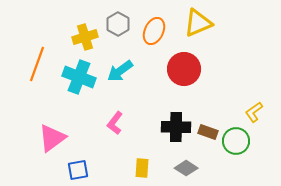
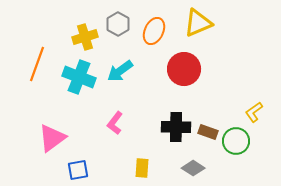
gray diamond: moved 7 px right
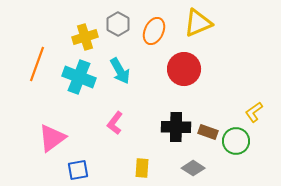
cyan arrow: rotated 84 degrees counterclockwise
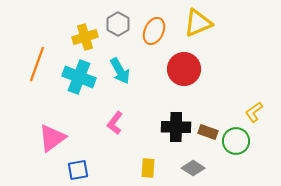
yellow rectangle: moved 6 px right
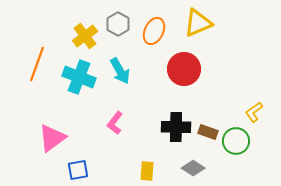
yellow cross: moved 1 px up; rotated 20 degrees counterclockwise
yellow rectangle: moved 1 px left, 3 px down
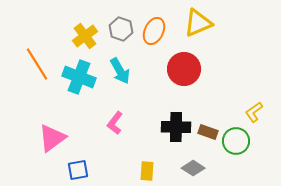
gray hexagon: moved 3 px right, 5 px down; rotated 10 degrees counterclockwise
orange line: rotated 52 degrees counterclockwise
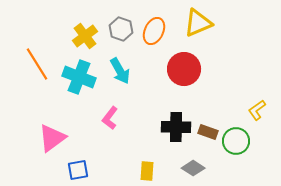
yellow L-shape: moved 3 px right, 2 px up
pink L-shape: moved 5 px left, 5 px up
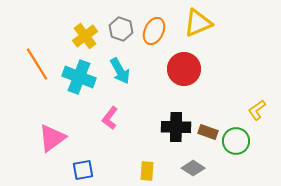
blue square: moved 5 px right
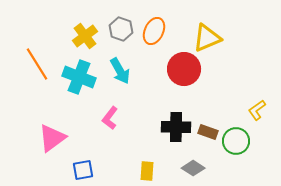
yellow triangle: moved 9 px right, 15 px down
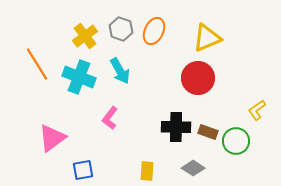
red circle: moved 14 px right, 9 px down
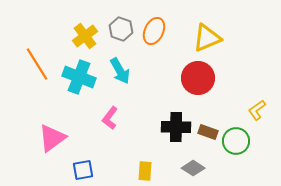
yellow rectangle: moved 2 px left
